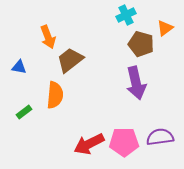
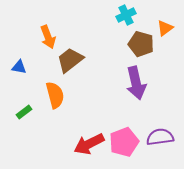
orange semicircle: rotated 20 degrees counterclockwise
pink pentagon: rotated 20 degrees counterclockwise
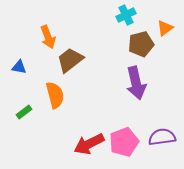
brown pentagon: rotated 30 degrees counterclockwise
purple semicircle: moved 2 px right
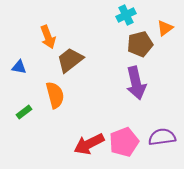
brown pentagon: moved 1 px left
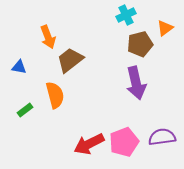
green rectangle: moved 1 px right, 2 px up
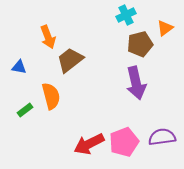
orange semicircle: moved 4 px left, 1 px down
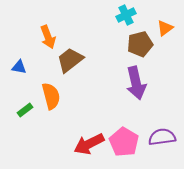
pink pentagon: rotated 20 degrees counterclockwise
